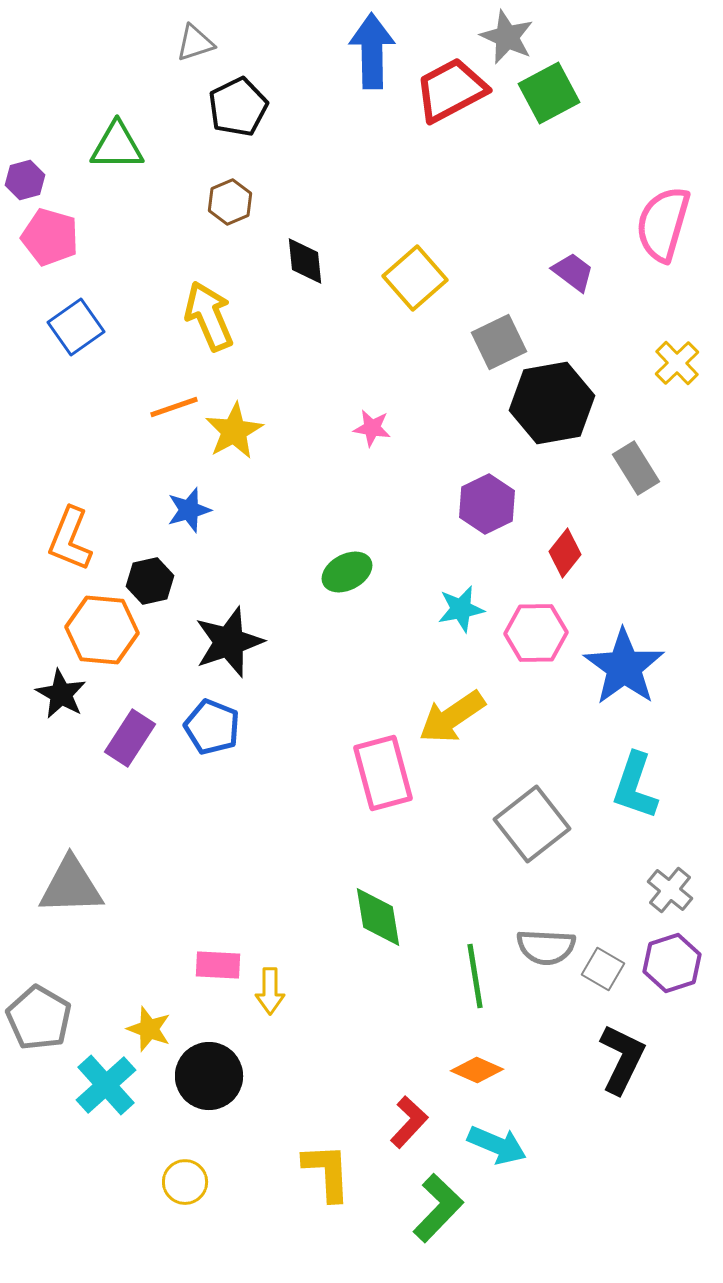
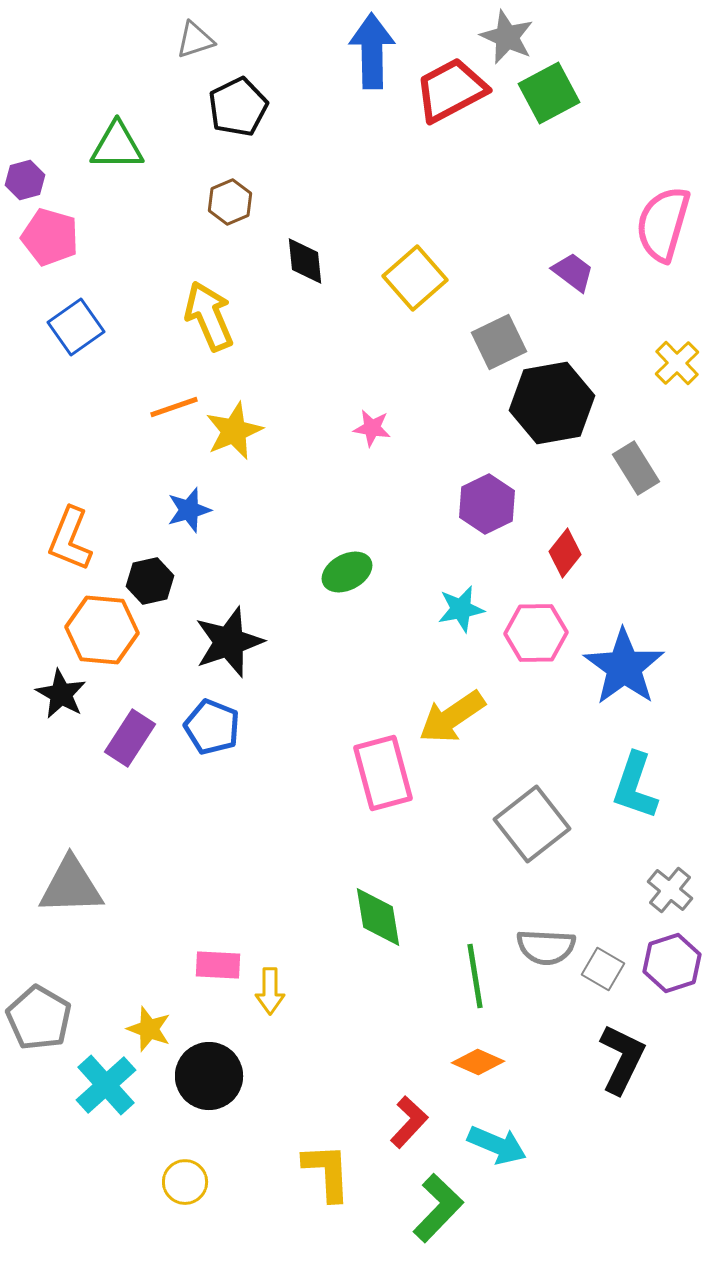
gray triangle at (195, 43): moved 3 px up
yellow star at (234, 431): rotated 6 degrees clockwise
orange diamond at (477, 1070): moved 1 px right, 8 px up
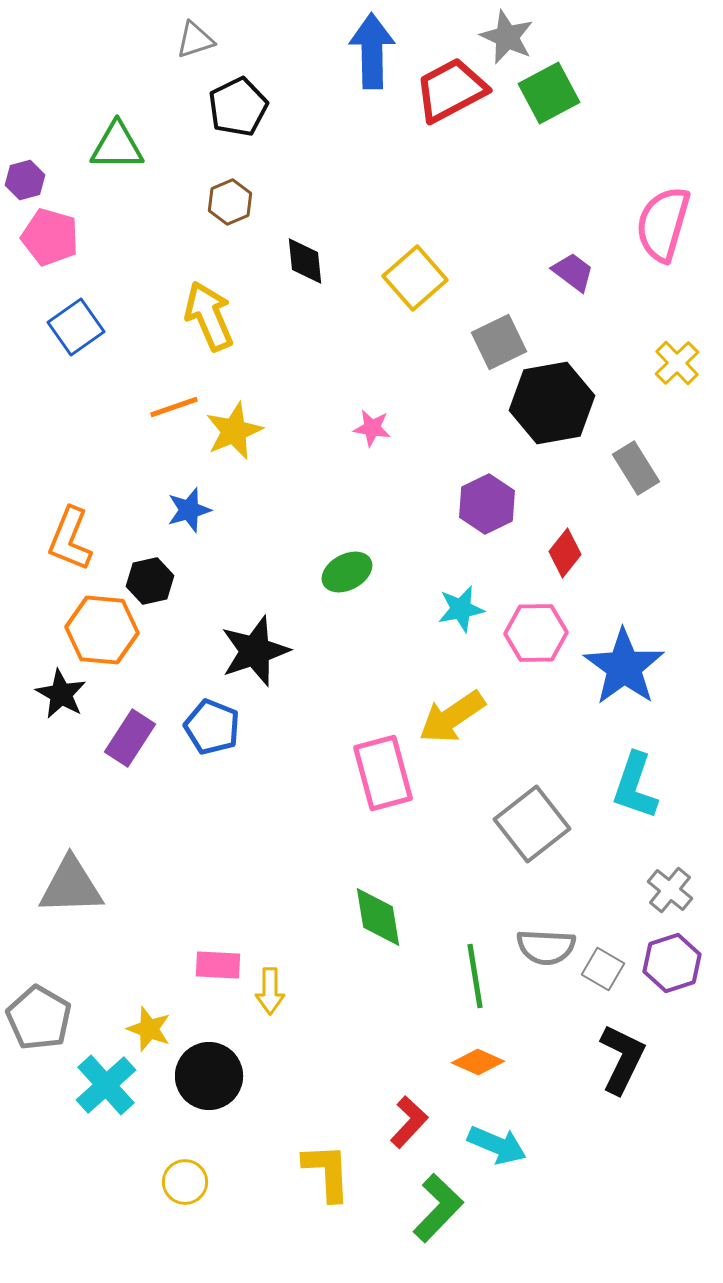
black star at (229, 642): moved 26 px right, 9 px down
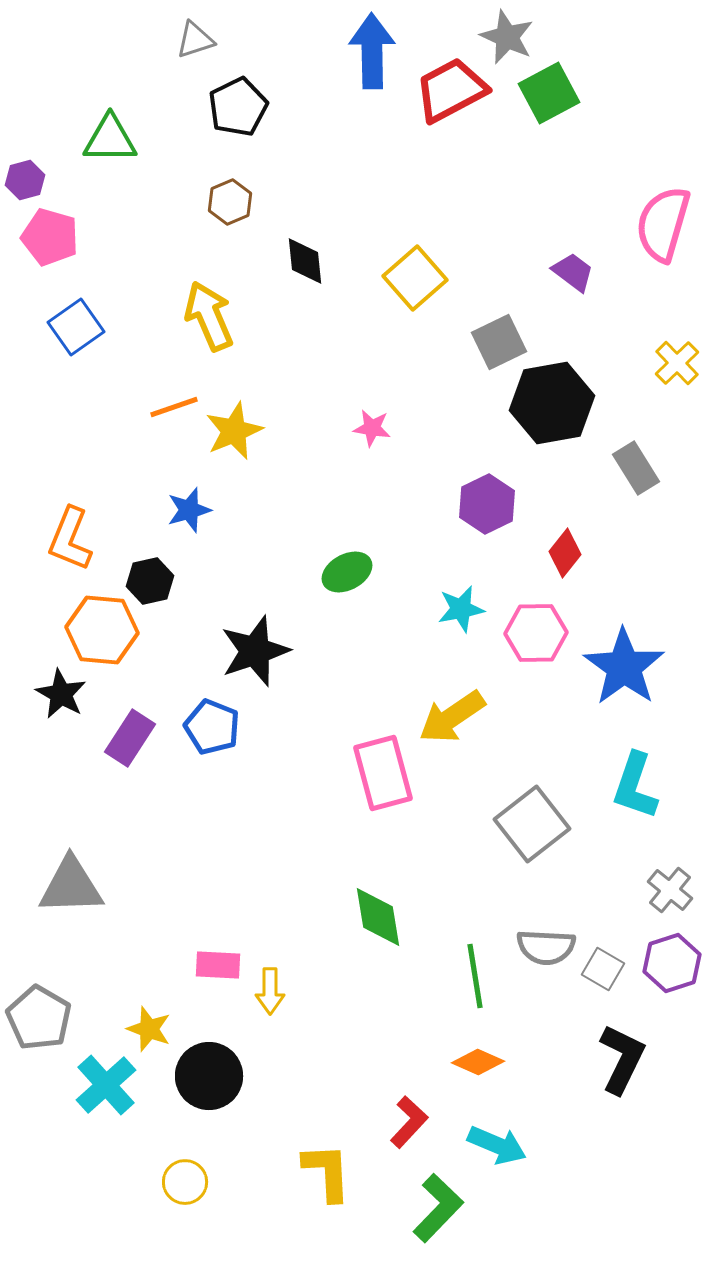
green triangle at (117, 146): moved 7 px left, 7 px up
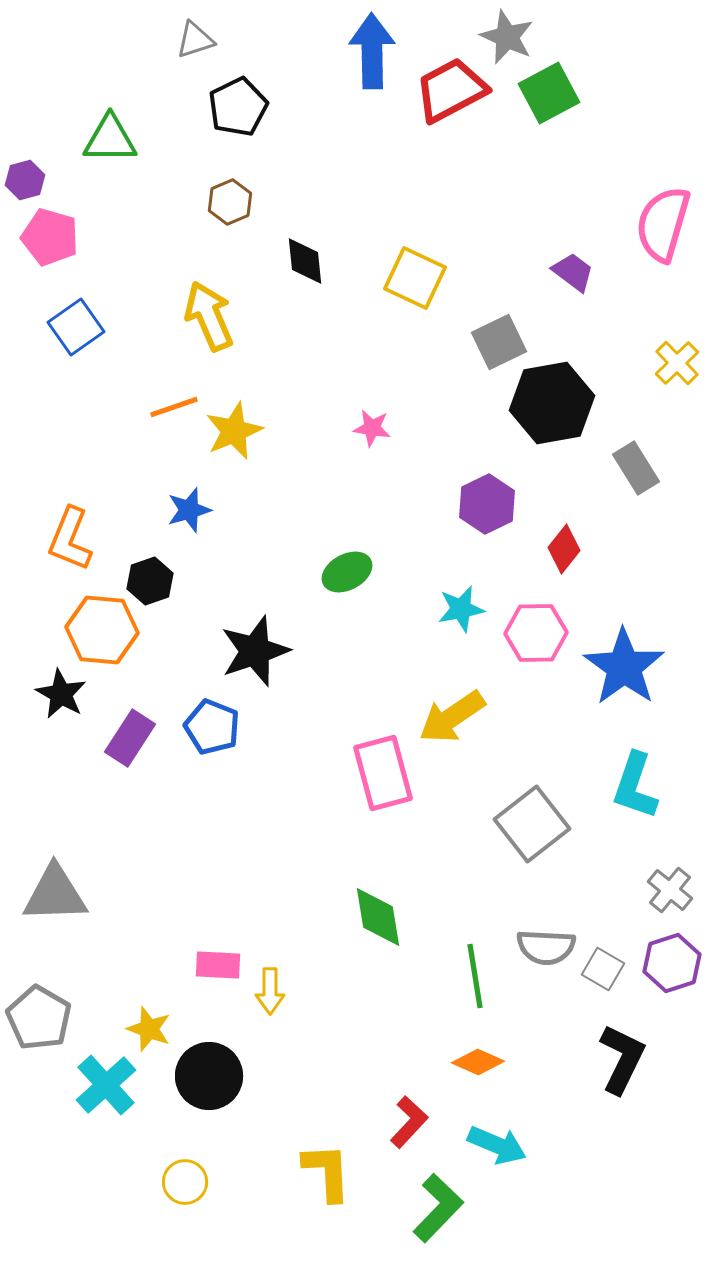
yellow square at (415, 278): rotated 24 degrees counterclockwise
red diamond at (565, 553): moved 1 px left, 4 px up
black hexagon at (150, 581): rotated 6 degrees counterclockwise
gray triangle at (71, 886): moved 16 px left, 8 px down
